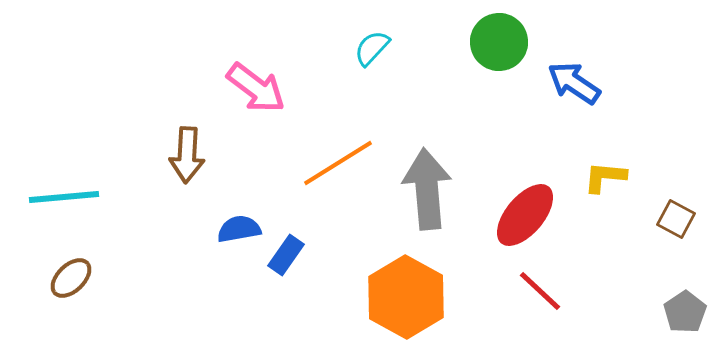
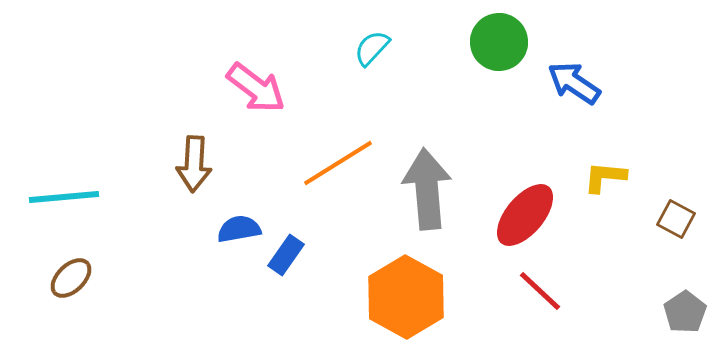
brown arrow: moved 7 px right, 9 px down
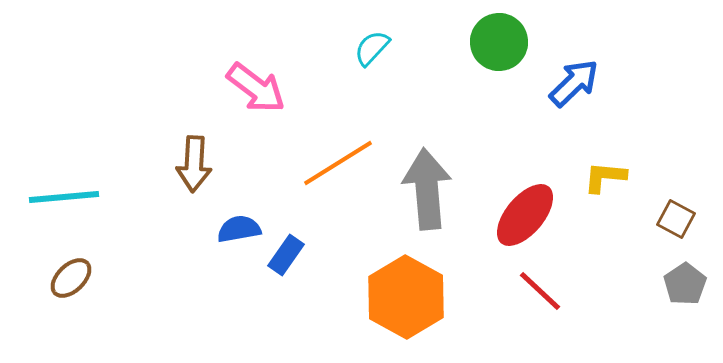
blue arrow: rotated 102 degrees clockwise
gray pentagon: moved 28 px up
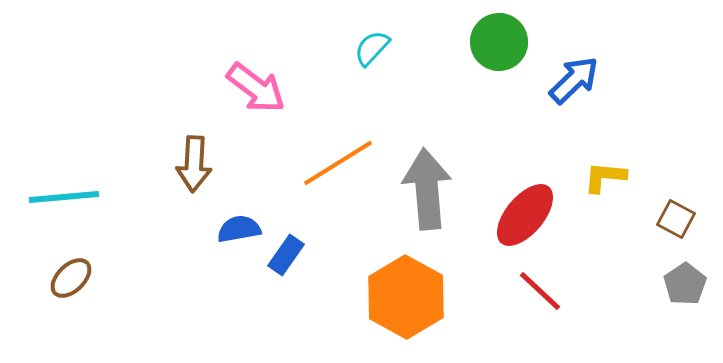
blue arrow: moved 3 px up
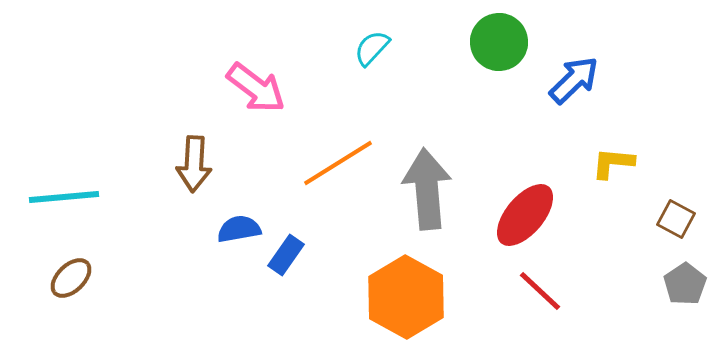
yellow L-shape: moved 8 px right, 14 px up
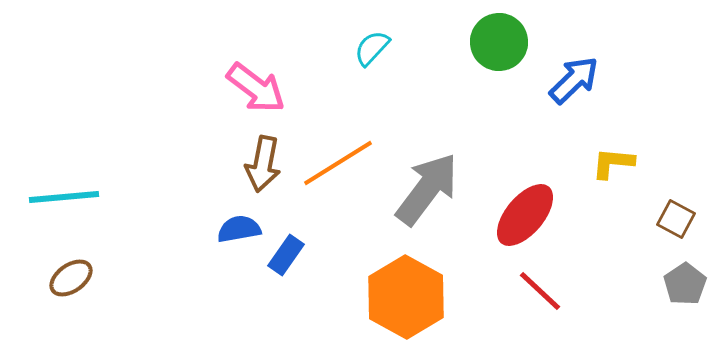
brown arrow: moved 69 px right; rotated 8 degrees clockwise
gray arrow: rotated 42 degrees clockwise
brown ellipse: rotated 9 degrees clockwise
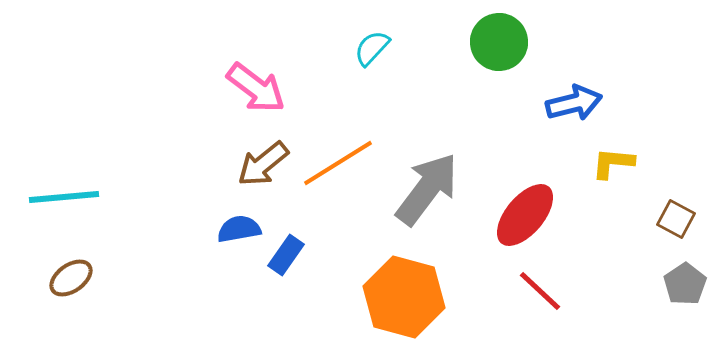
blue arrow: moved 23 px down; rotated 30 degrees clockwise
brown arrow: rotated 40 degrees clockwise
orange hexagon: moved 2 px left; rotated 14 degrees counterclockwise
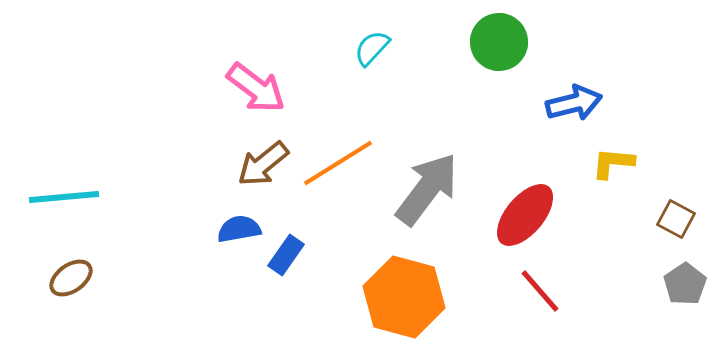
red line: rotated 6 degrees clockwise
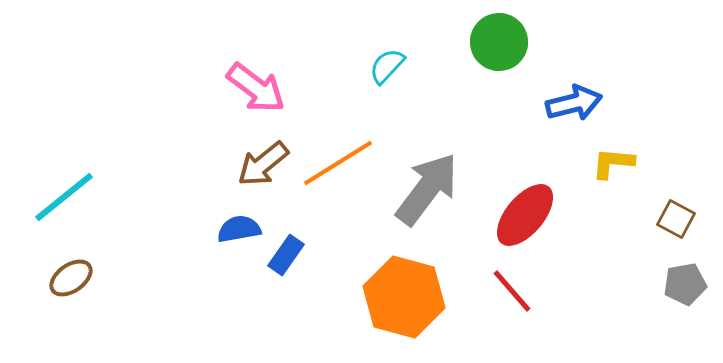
cyan semicircle: moved 15 px right, 18 px down
cyan line: rotated 34 degrees counterclockwise
gray pentagon: rotated 24 degrees clockwise
red line: moved 28 px left
